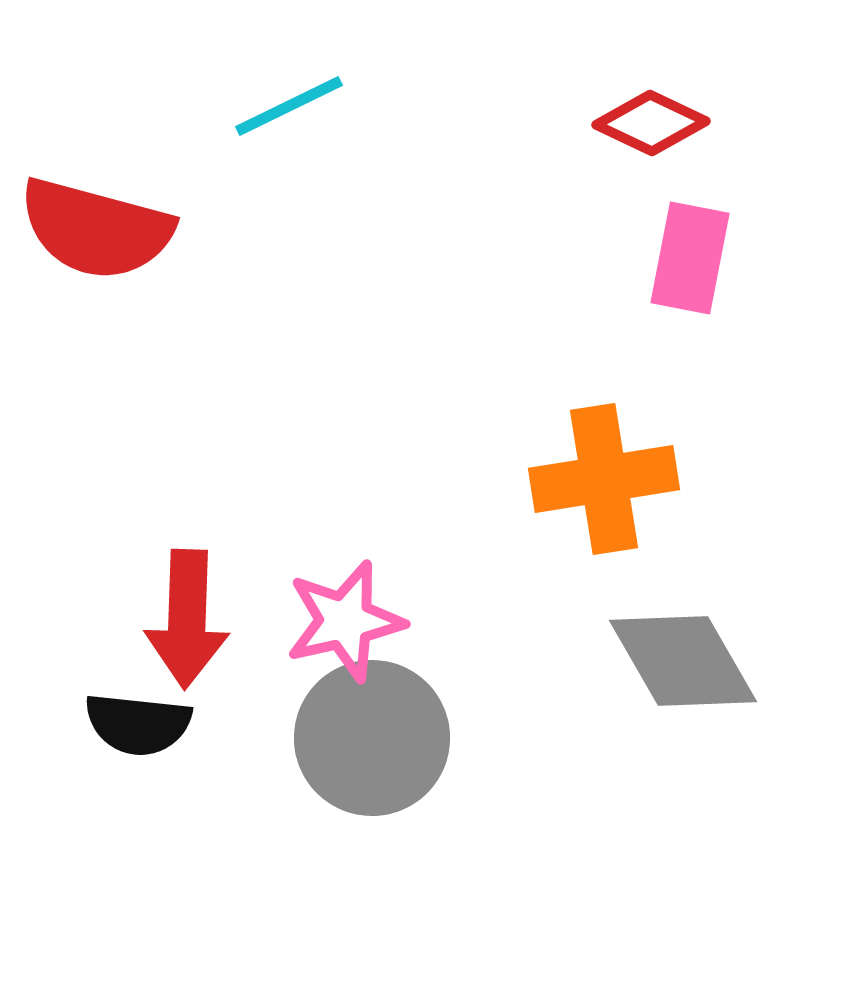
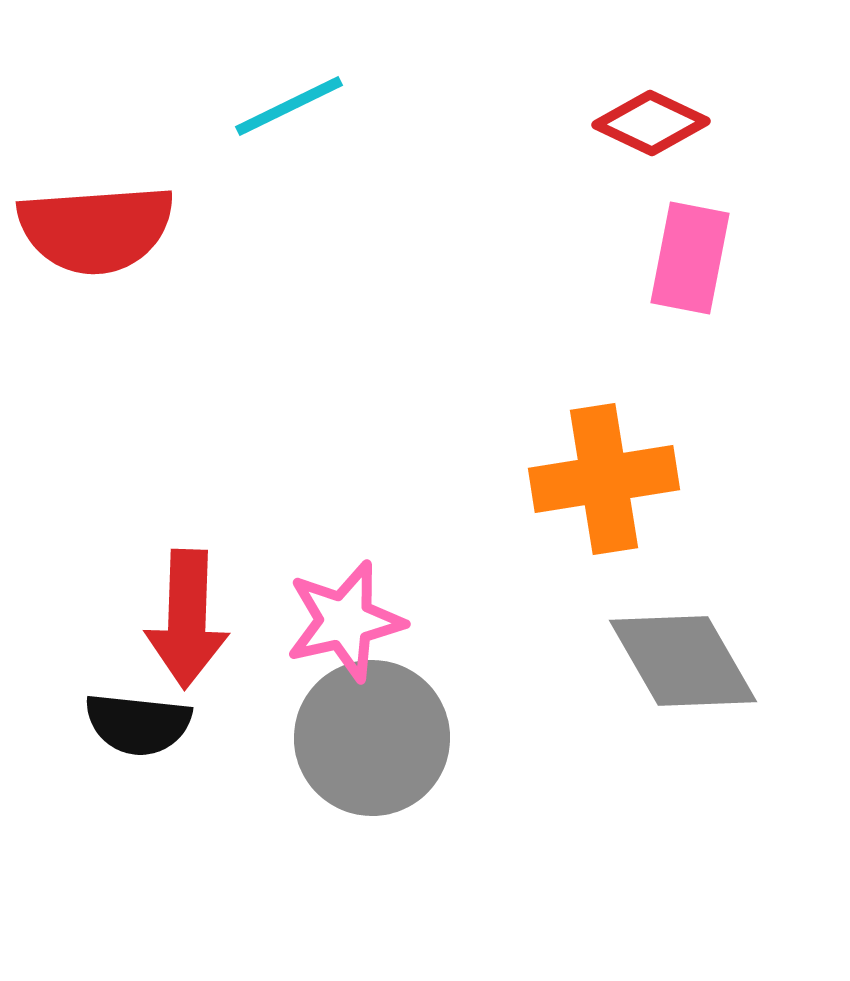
red semicircle: rotated 19 degrees counterclockwise
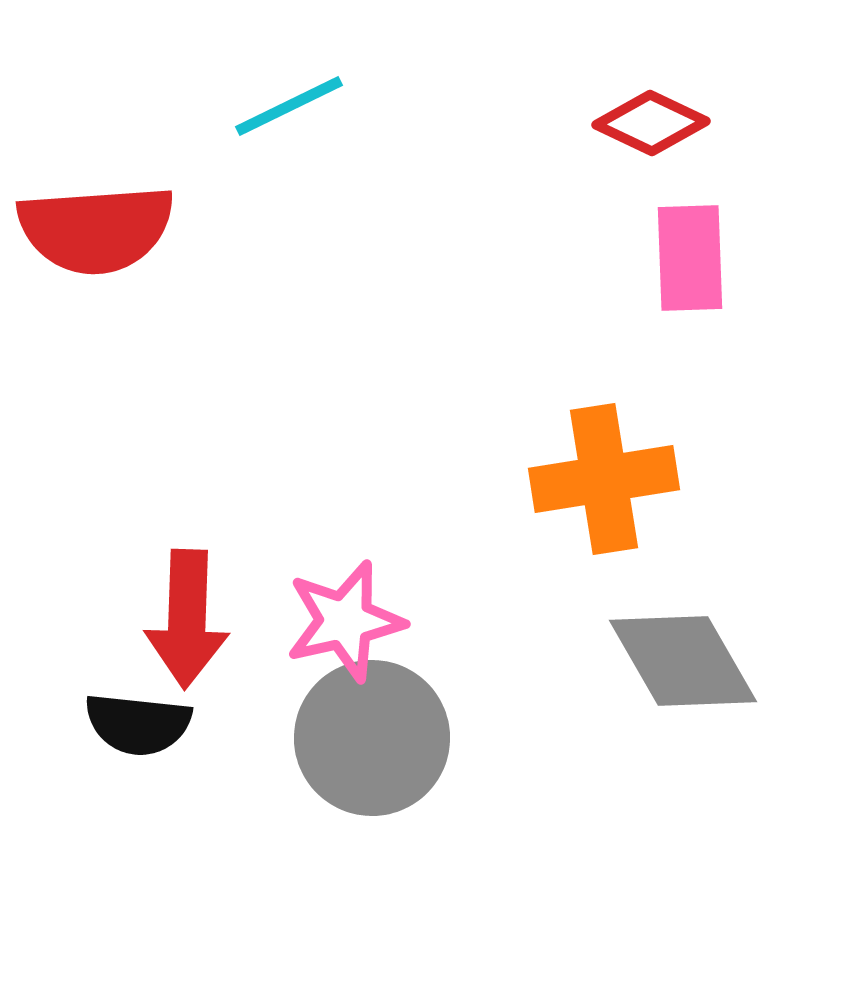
pink rectangle: rotated 13 degrees counterclockwise
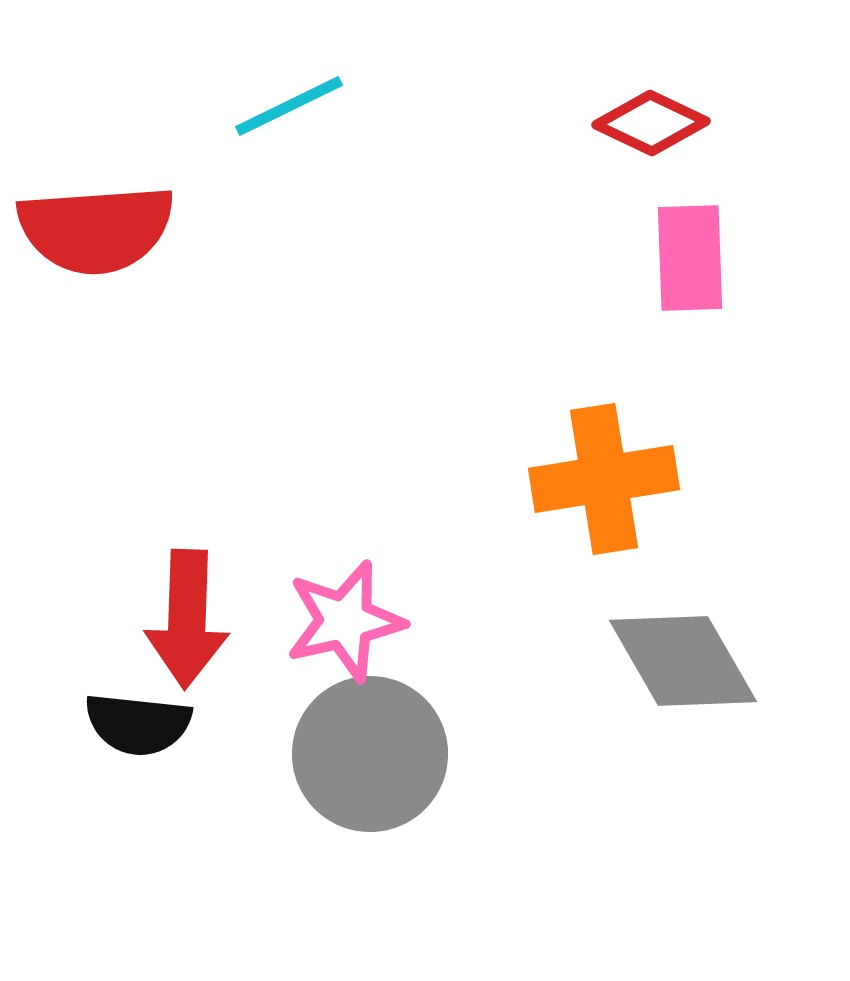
gray circle: moved 2 px left, 16 px down
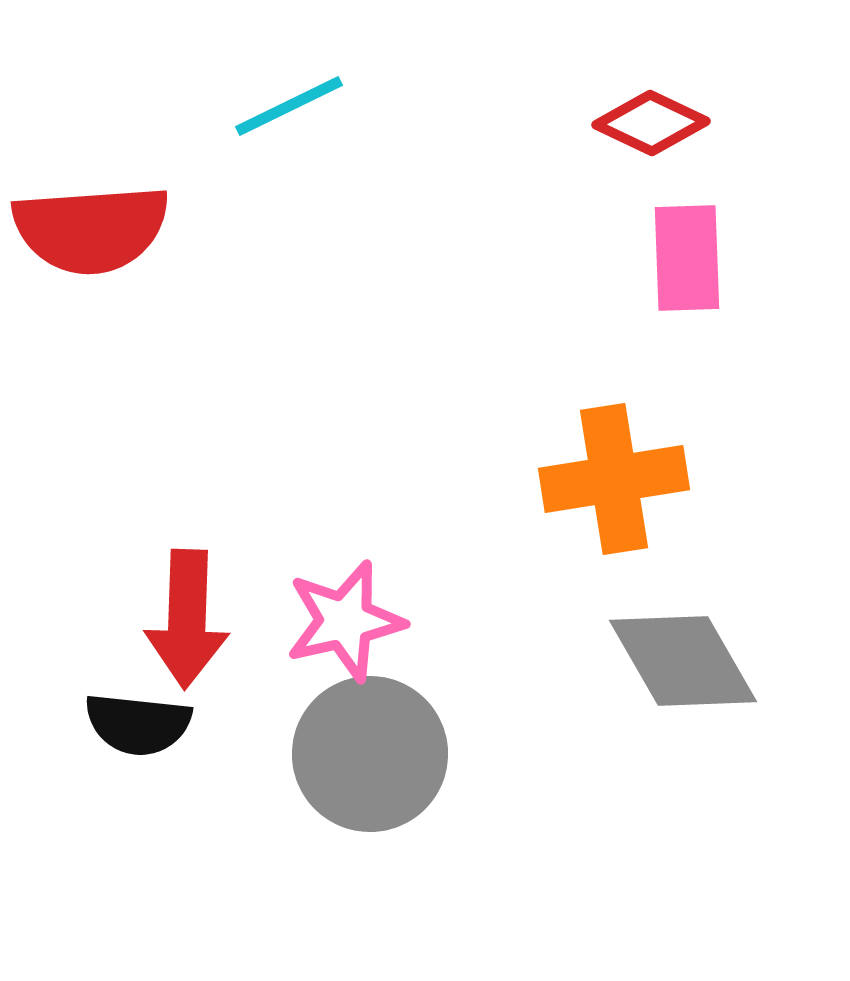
red semicircle: moved 5 px left
pink rectangle: moved 3 px left
orange cross: moved 10 px right
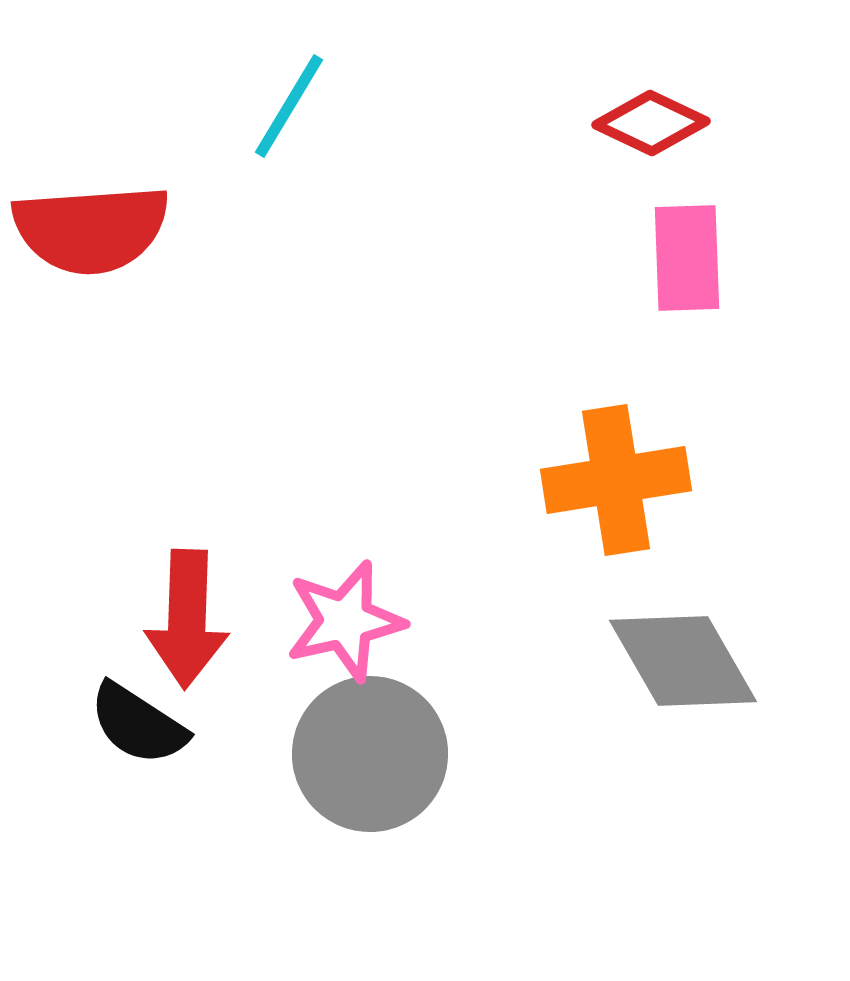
cyan line: rotated 33 degrees counterclockwise
orange cross: moved 2 px right, 1 px down
black semicircle: rotated 27 degrees clockwise
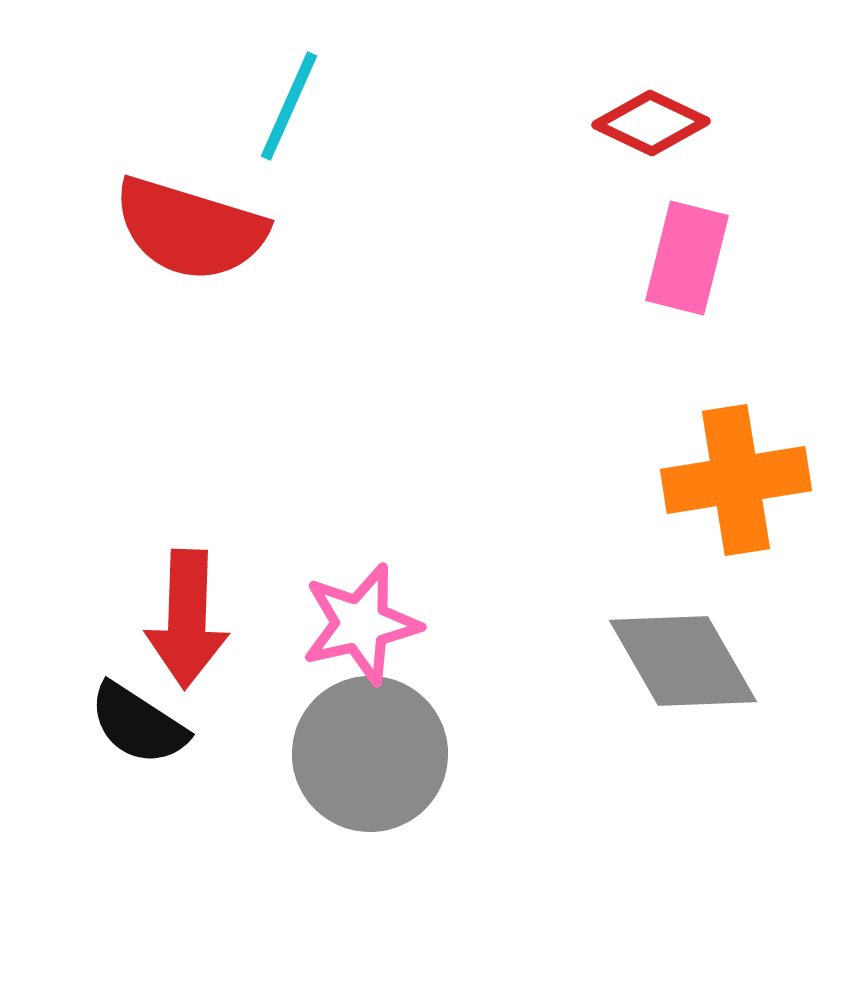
cyan line: rotated 7 degrees counterclockwise
red semicircle: moved 99 px right; rotated 21 degrees clockwise
pink rectangle: rotated 16 degrees clockwise
orange cross: moved 120 px right
pink star: moved 16 px right, 3 px down
